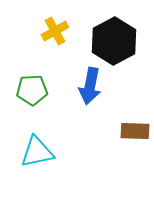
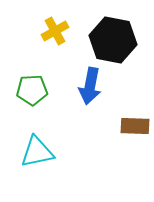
black hexagon: moved 1 px left, 1 px up; rotated 21 degrees counterclockwise
brown rectangle: moved 5 px up
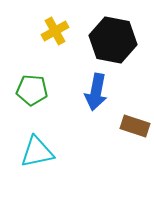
blue arrow: moved 6 px right, 6 px down
green pentagon: rotated 8 degrees clockwise
brown rectangle: rotated 16 degrees clockwise
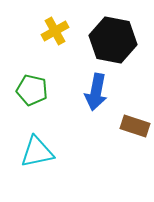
green pentagon: rotated 8 degrees clockwise
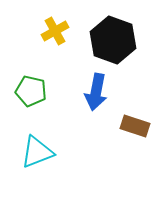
black hexagon: rotated 9 degrees clockwise
green pentagon: moved 1 px left, 1 px down
cyan triangle: rotated 9 degrees counterclockwise
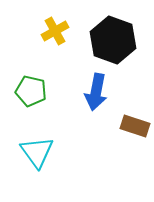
cyan triangle: rotated 45 degrees counterclockwise
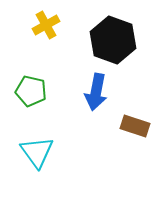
yellow cross: moved 9 px left, 6 px up
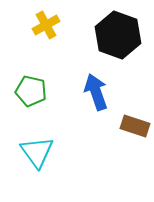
black hexagon: moved 5 px right, 5 px up
blue arrow: rotated 150 degrees clockwise
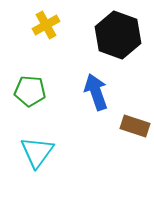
green pentagon: moved 1 px left; rotated 8 degrees counterclockwise
cyan triangle: rotated 12 degrees clockwise
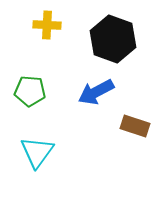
yellow cross: moved 1 px right; rotated 32 degrees clockwise
black hexagon: moved 5 px left, 4 px down
blue arrow: rotated 99 degrees counterclockwise
